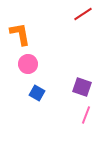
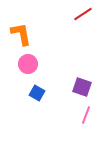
orange L-shape: moved 1 px right
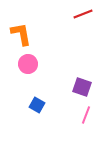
red line: rotated 12 degrees clockwise
blue square: moved 12 px down
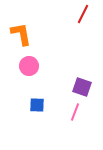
red line: rotated 42 degrees counterclockwise
pink circle: moved 1 px right, 2 px down
blue square: rotated 28 degrees counterclockwise
pink line: moved 11 px left, 3 px up
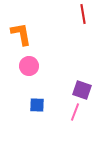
red line: rotated 36 degrees counterclockwise
purple square: moved 3 px down
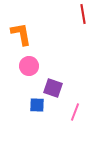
purple square: moved 29 px left, 2 px up
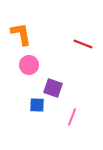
red line: moved 30 px down; rotated 60 degrees counterclockwise
pink circle: moved 1 px up
pink line: moved 3 px left, 5 px down
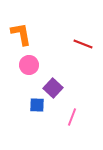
purple square: rotated 24 degrees clockwise
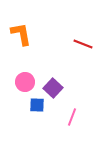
pink circle: moved 4 px left, 17 px down
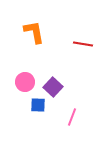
orange L-shape: moved 13 px right, 2 px up
red line: rotated 12 degrees counterclockwise
purple square: moved 1 px up
blue square: moved 1 px right
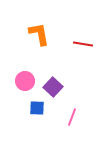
orange L-shape: moved 5 px right, 2 px down
pink circle: moved 1 px up
blue square: moved 1 px left, 3 px down
